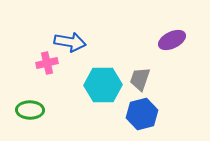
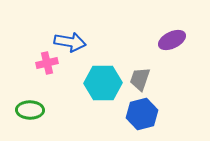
cyan hexagon: moved 2 px up
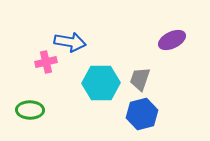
pink cross: moved 1 px left, 1 px up
cyan hexagon: moved 2 px left
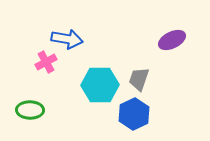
blue arrow: moved 3 px left, 3 px up
pink cross: rotated 15 degrees counterclockwise
gray trapezoid: moved 1 px left
cyan hexagon: moved 1 px left, 2 px down
blue hexagon: moved 8 px left; rotated 12 degrees counterclockwise
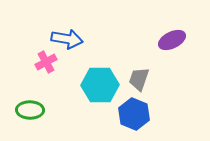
blue hexagon: rotated 12 degrees counterclockwise
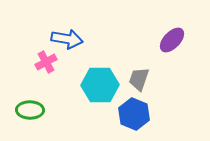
purple ellipse: rotated 20 degrees counterclockwise
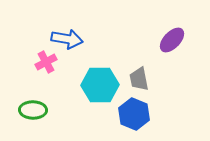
gray trapezoid: rotated 30 degrees counterclockwise
green ellipse: moved 3 px right
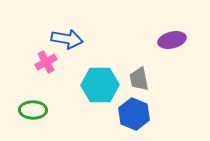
purple ellipse: rotated 32 degrees clockwise
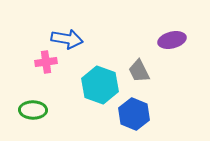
pink cross: rotated 20 degrees clockwise
gray trapezoid: moved 8 px up; rotated 15 degrees counterclockwise
cyan hexagon: rotated 21 degrees clockwise
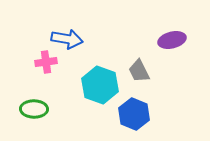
green ellipse: moved 1 px right, 1 px up
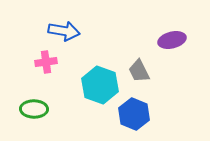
blue arrow: moved 3 px left, 8 px up
